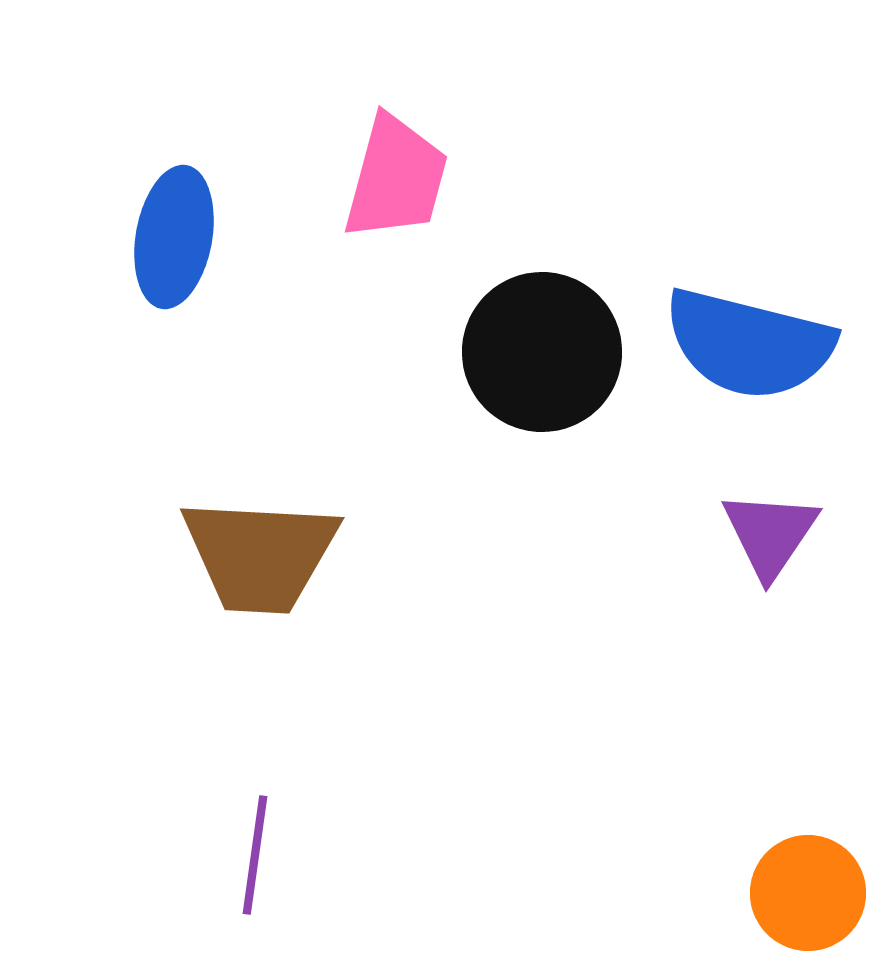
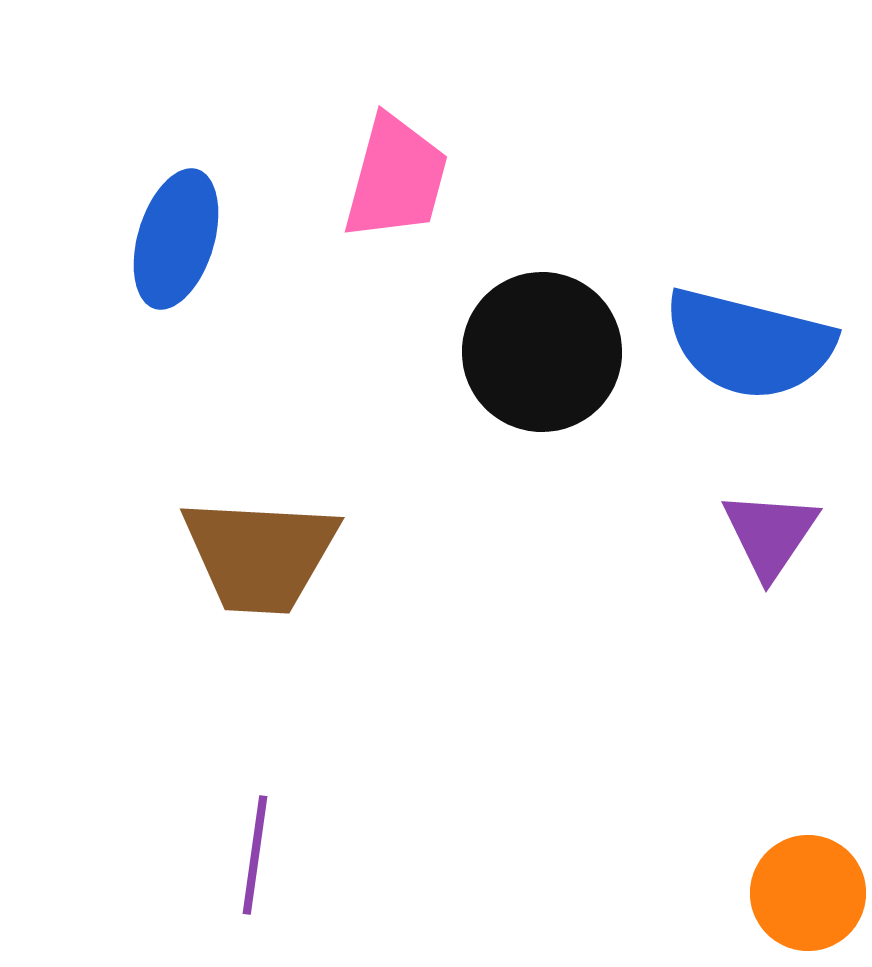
blue ellipse: moved 2 px right, 2 px down; rotated 7 degrees clockwise
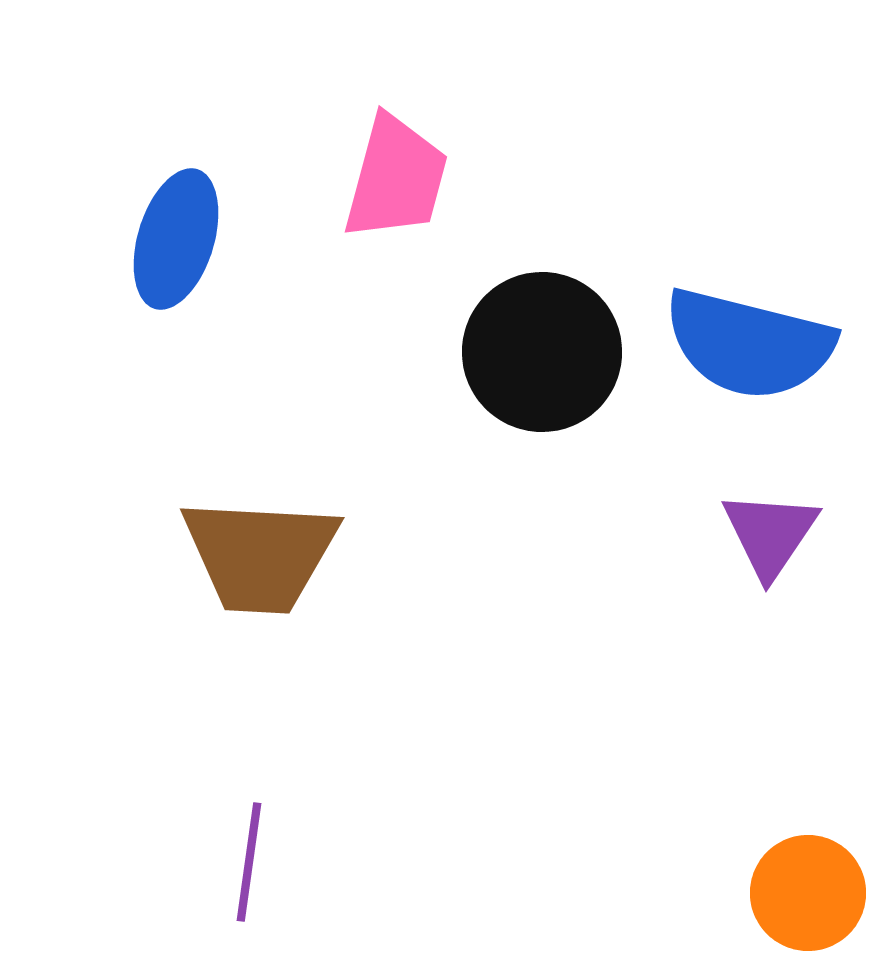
purple line: moved 6 px left, 7 px down
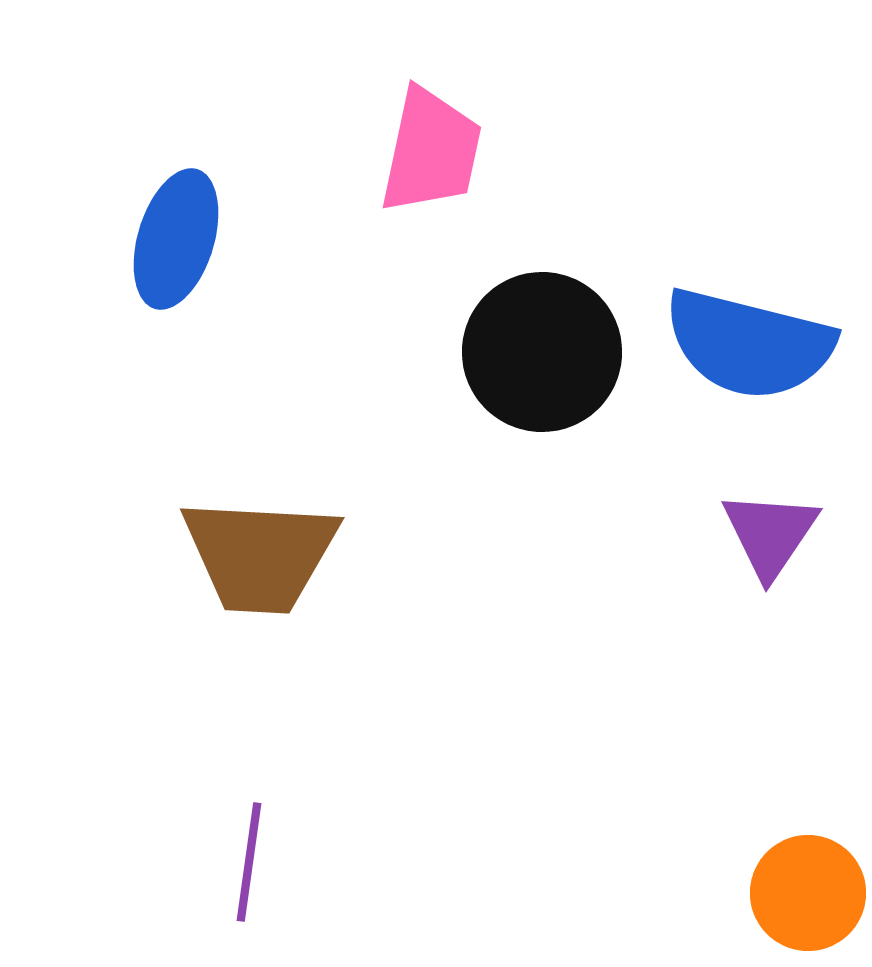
pink trapezoid: moved 35 px right, 27 px up; rotated 3 degrees counterclockwise
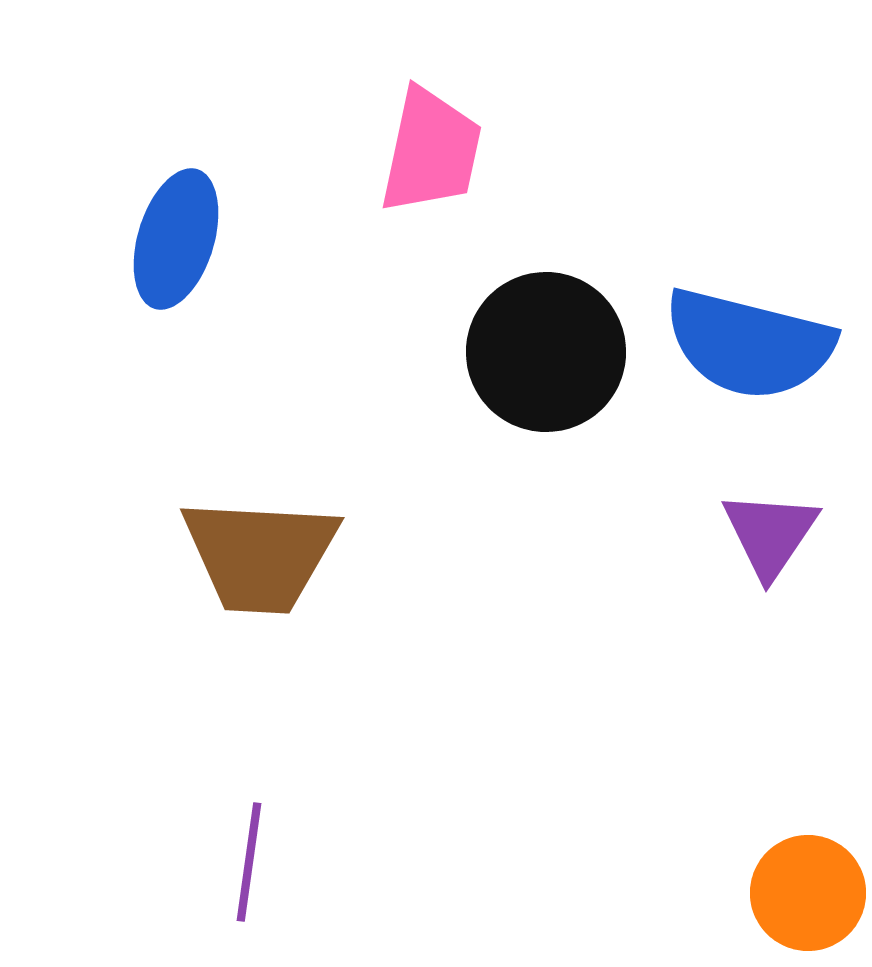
black circle: moved 4 px right
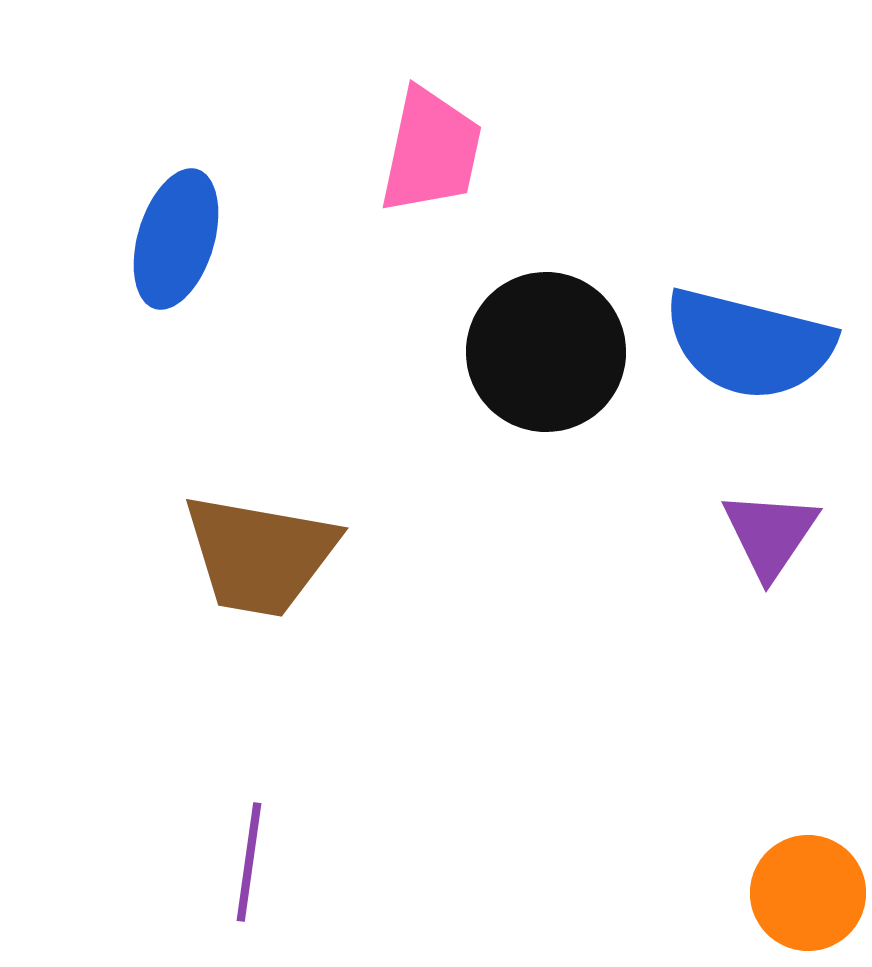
brown trapezoid: rotated 7 degrees clockwise
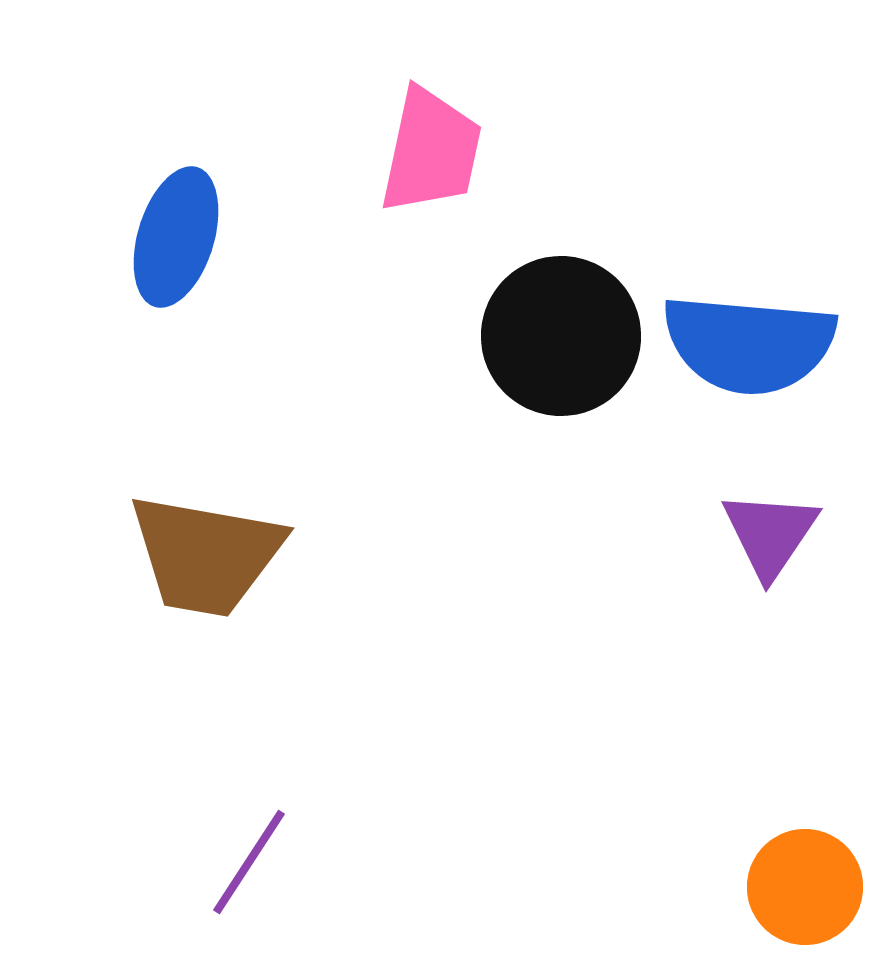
blue ellipse: moved 2 px up
blue semicircle: rotated 9 degrees counterclockwise
black circle: moved 15 px right, 16 px up
brown trapezoid: moved 54 px left
purple line: rotated 25 degrees clockwise
orange circle: moved 3 px left, 6 px up
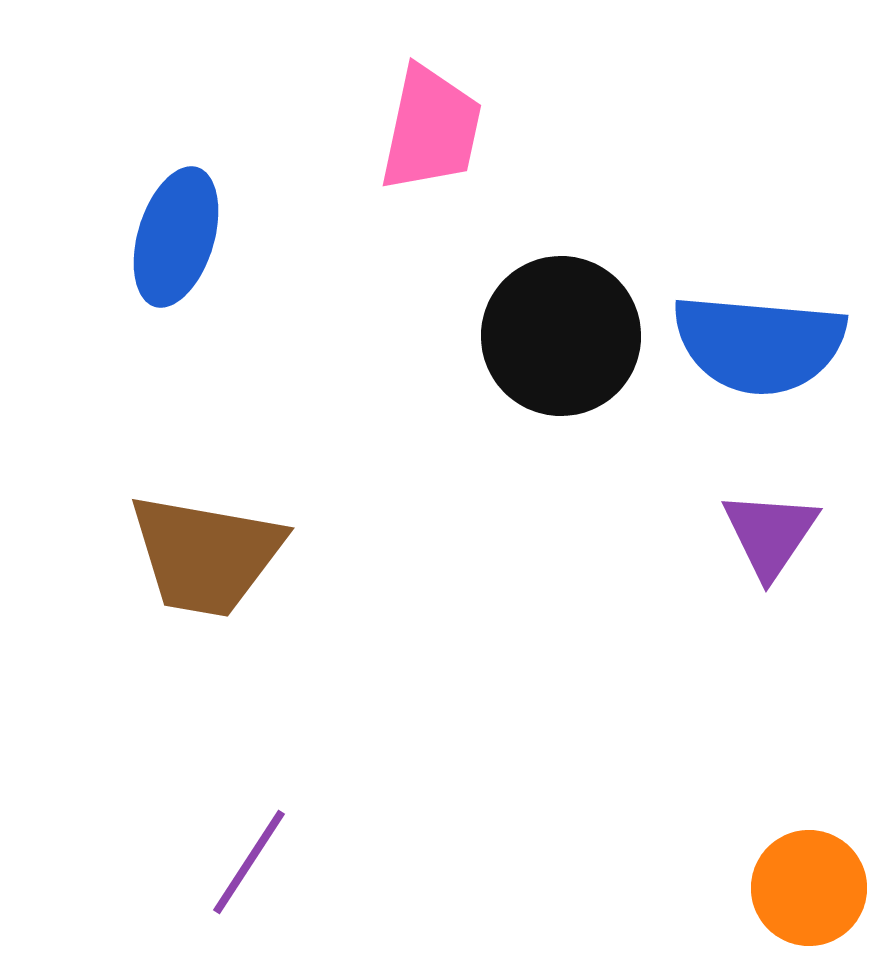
pink trapezoid: moved 22 px up
blue semicircle: moved 10 px right
orange circle: moved 4 px right, 1 px down
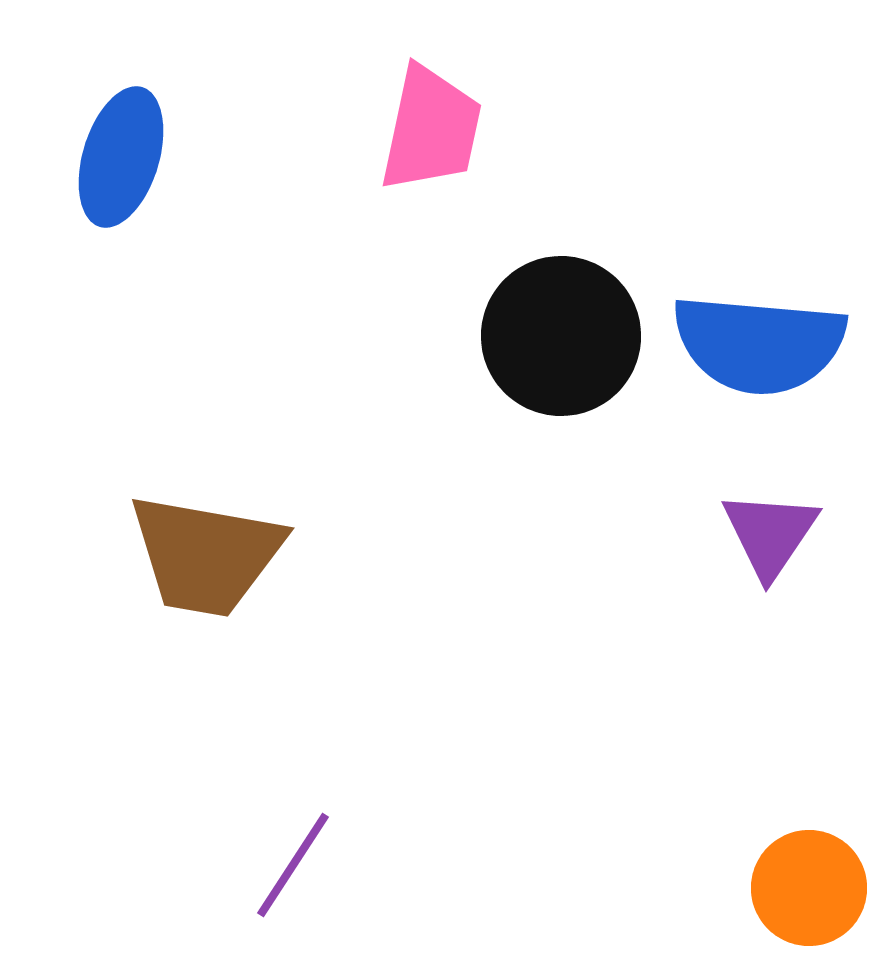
blue ellipse: moved 55 px left, 80 px up
purple line: moved 44 px right, 3 px down
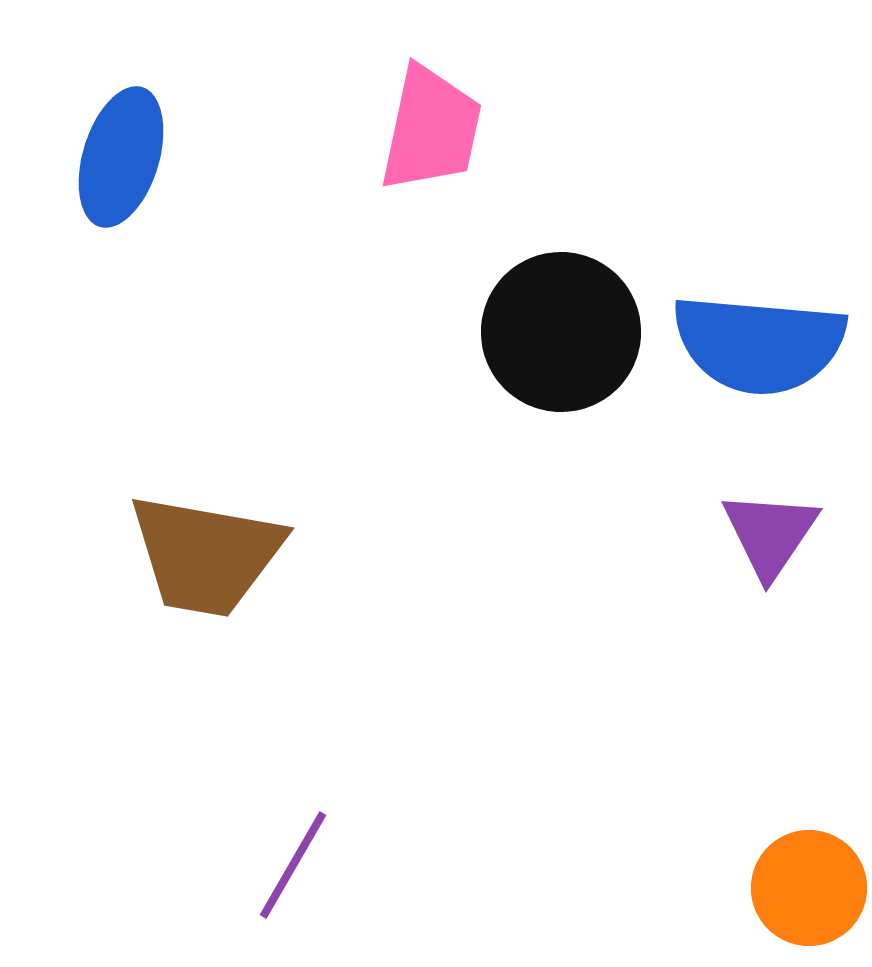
black circle: moved 4 px up
purple line: rotated 3 degrees counterclockwise
